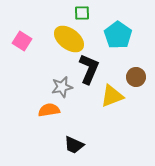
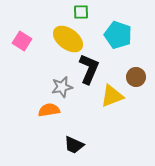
green square: moved 1 px left, 1 px up
cyan pentagon: rotated 16 degrees counterclockwise
yellow ellipse: moved 1 px left
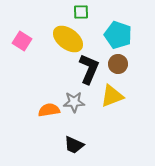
brown circle: moved 18 px left, 13 px up
gray star: moved 12 px right, 15 px down; rotated 10 degrees clockwise
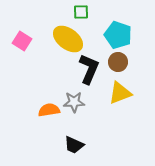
brown circle: moved 2 px up
yellow triangle: moved 8 px right, 3 px up
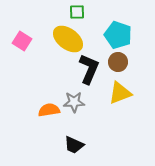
green square: moved 4 px left
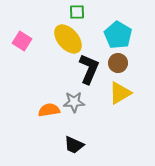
cyan pentagon: rotated 12 degrees clockwise
yellow ellipse: rotated 12 degrees clockwise
brown circle: moved 1 px down
yellow triangle: rotated 10 degrees counterclockwise
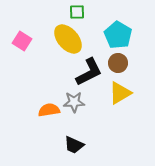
black L-shape: moved 3 px down; rotated 40 degrees clockwise
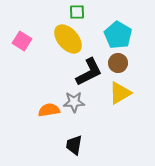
black trapezoid: rotated 75 degrees clockwise
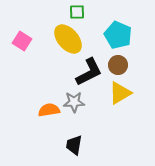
cyan pentagon: rotated 8 degrees counterclockwise
brown circle: moved 2 px down
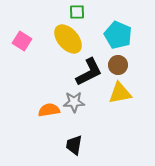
yellow triangle: rotated 20 degrees clockwise
